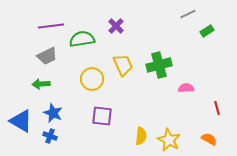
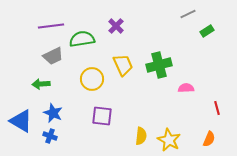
gray trapezoid: moved 6 px right
orange semicircle: rotated 84 degrees clockwise
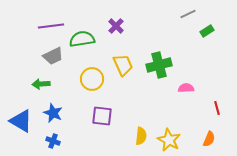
blue cross: moved 3 px right, 5 px down
